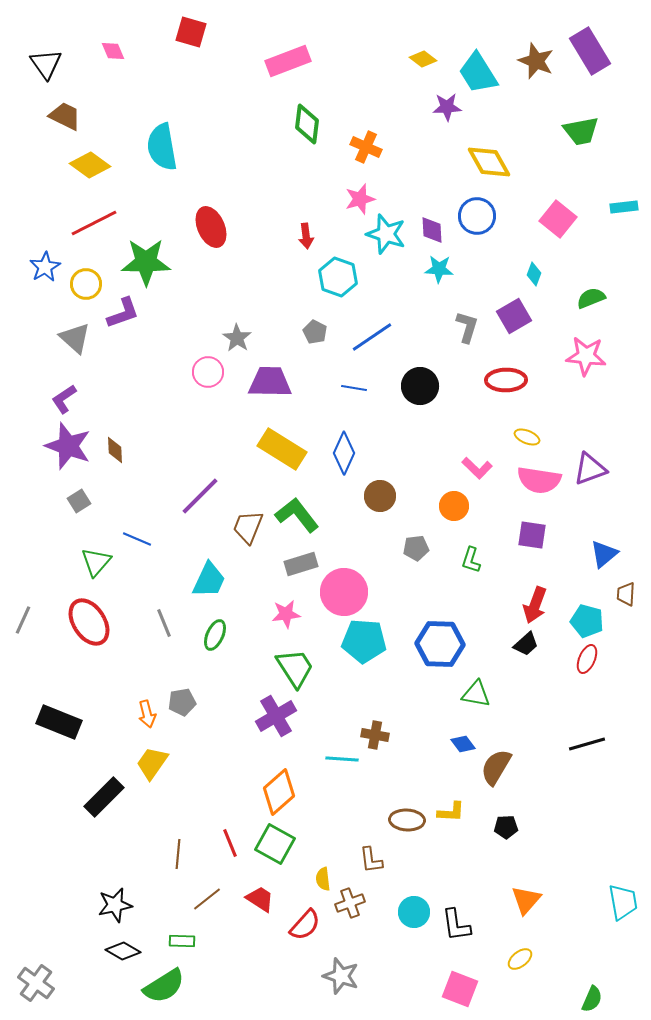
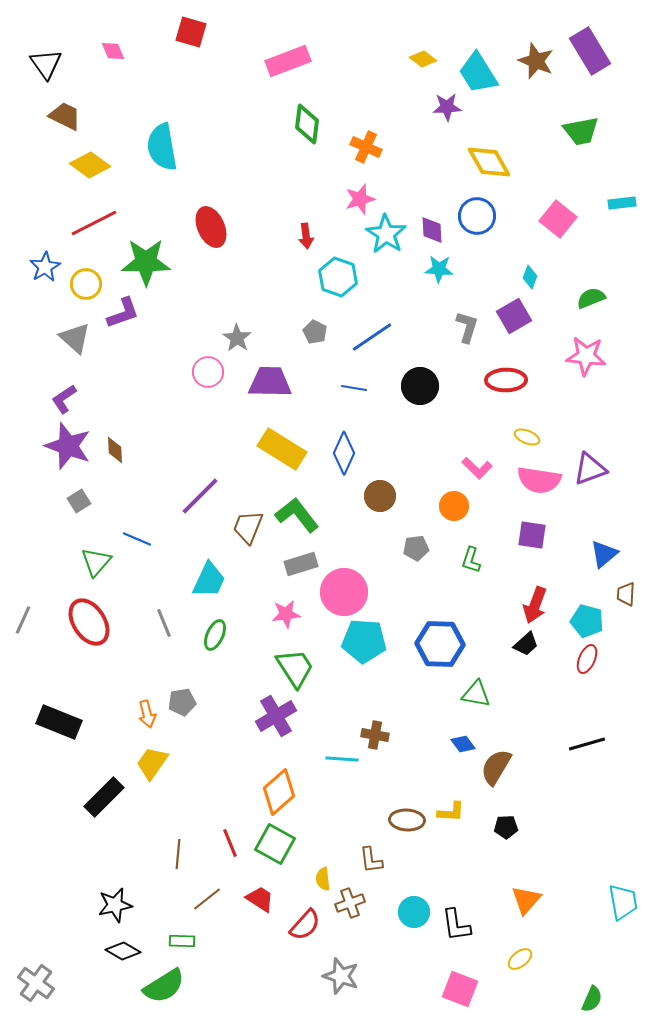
cyan rectangle at (624, 207): moved 2 px left, 4 px up
cyan star at (386, 234): rotated 15 degrees clockwise
cyan diamond at (534, 274): moved 4 px left, 3 px down
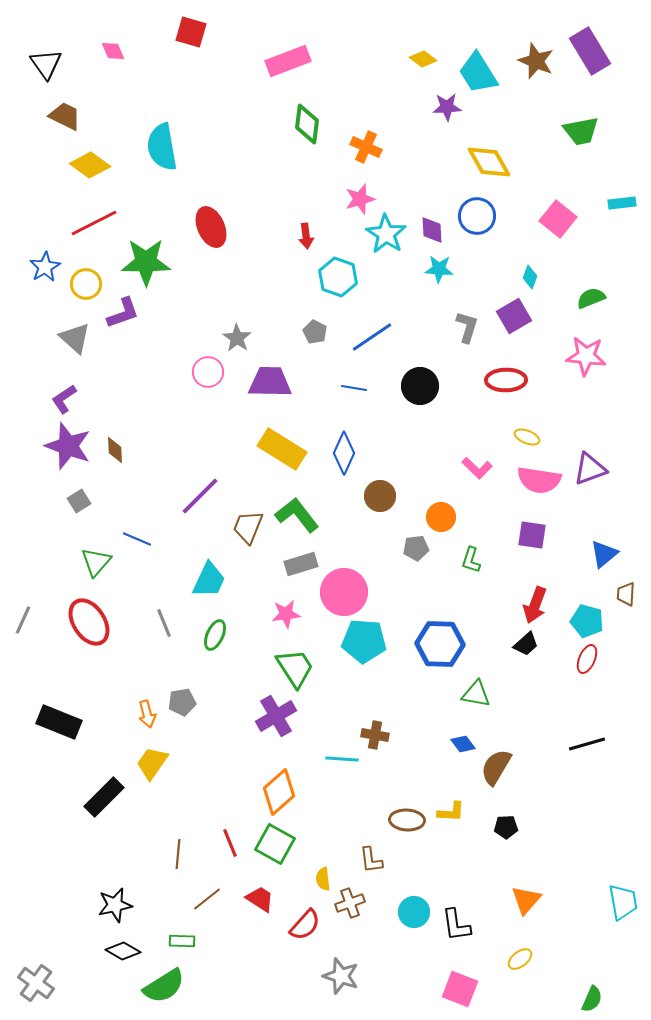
orange circle at (454, 506): moved 13 px left, 11 px down
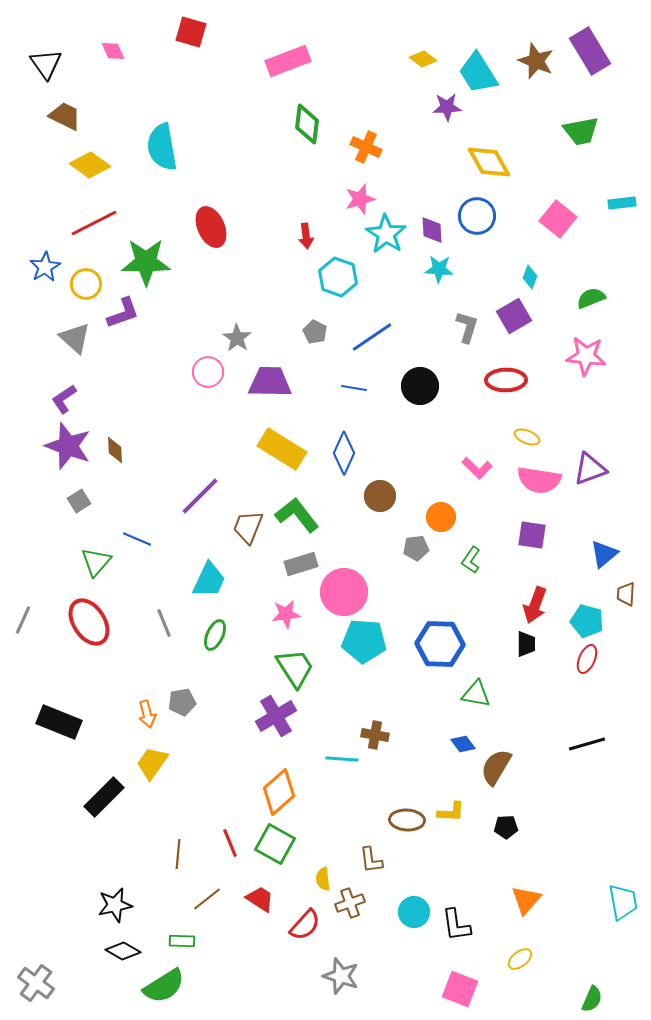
green L-shape at (471, 560): rotated 16 degrees clockwise
black trapezoid at (526, 644): rotated 48 degrees counterclockwise
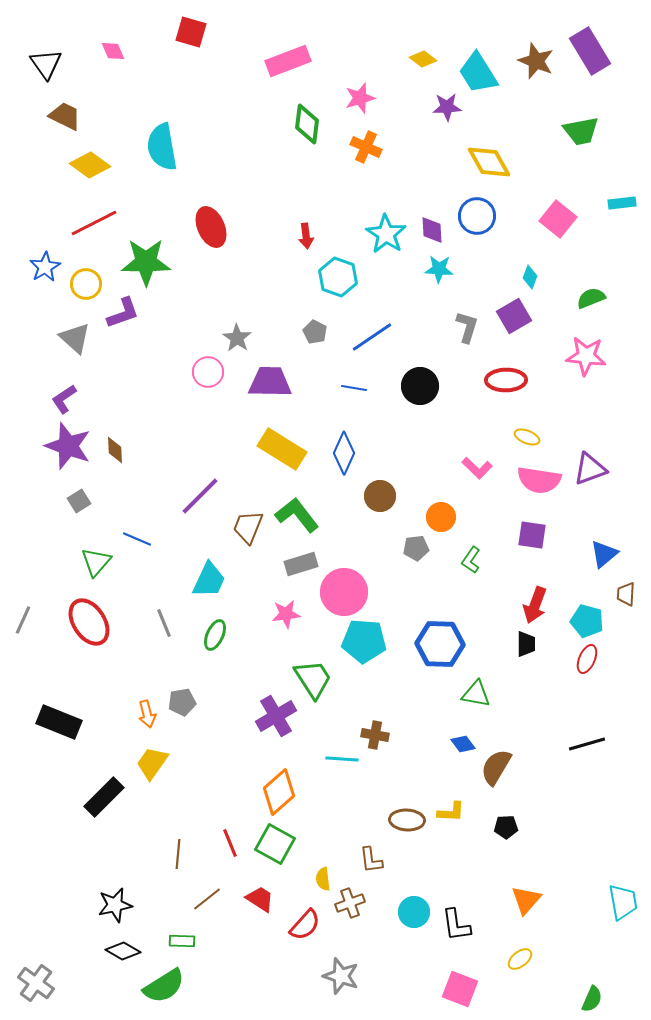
pink star at (360, 199): moved 101 px up
green trapezoid at (295, 668): moved 18 px right, 11 px down
